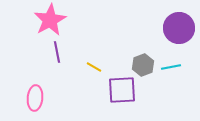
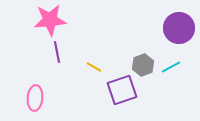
pink star: rotated 24 degrees clockwise
cyan line: rotated 18 degrees counterclockwise
purple square: rotated 16 degrees counterclockwise
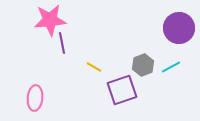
purple line: moved 5 px right, 9 px up
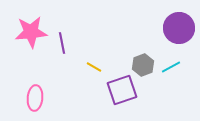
pink star: moved 19 px left, 12 px down
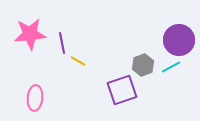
purple circle: moved 12 px down
pink star: moved 1 px left, 2 px down
yellow line: moved 16 px left, 6 px up
